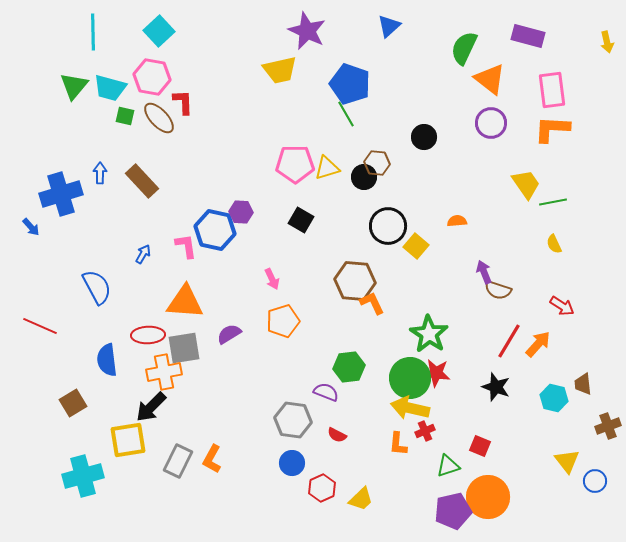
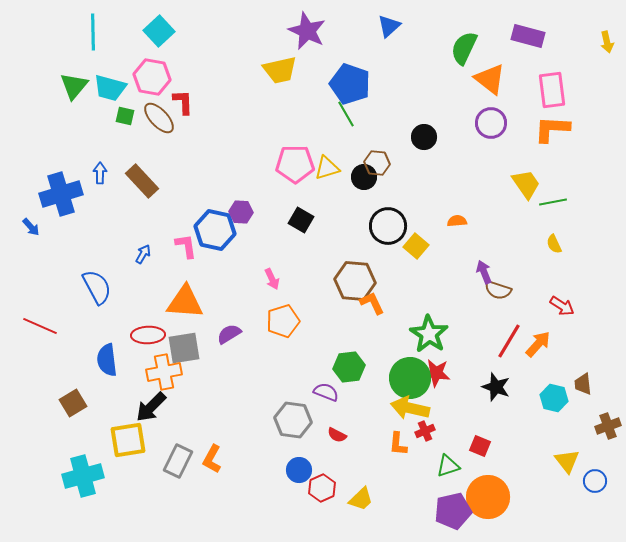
blue circle at (292, 463): moved 7 px right, 7 px down
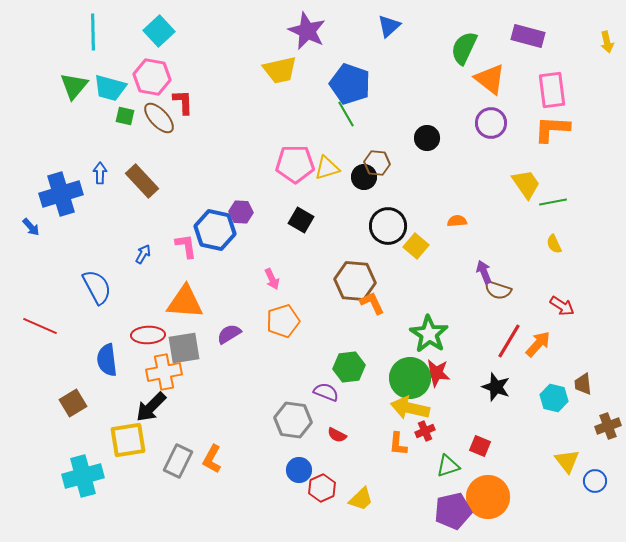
black circle at (424, 137): moved 3 px right, 1 px down
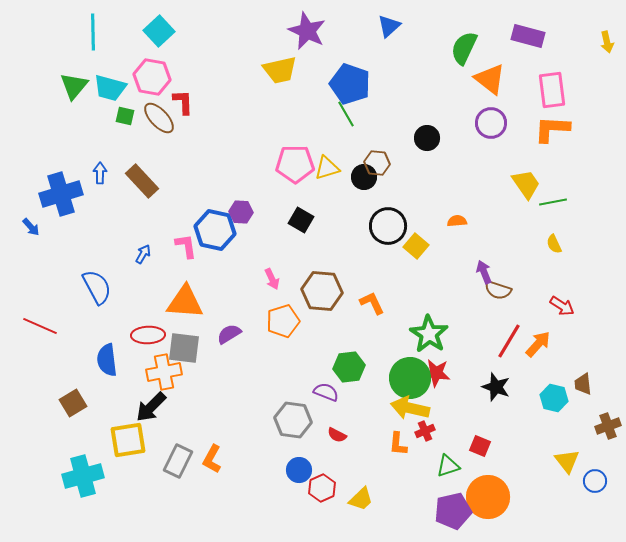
brown hexagon at (355, 281): moved 33 px left, 10 px down
gray square at (184, 348): rotated 16 degrees clockwise
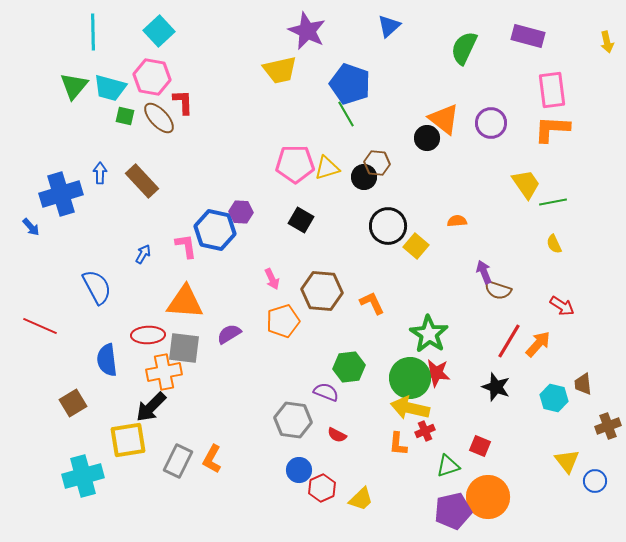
orange triangle at (490, 79): moved 46 px left, 40 px down
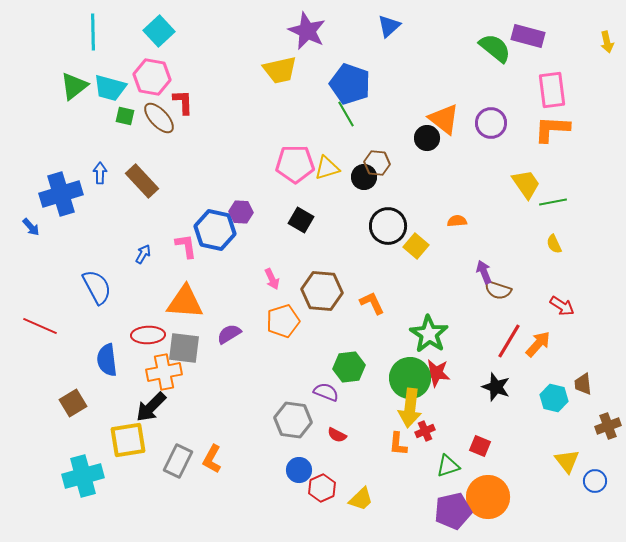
green semicircle at (464, 48): moved 31 px right; rotated 104 degrees clockwise
green triangle at (74, 86): rotated 12 degrees clockwise
yellow arrow at (410, 408): rotated 96 degrees counterclockwise
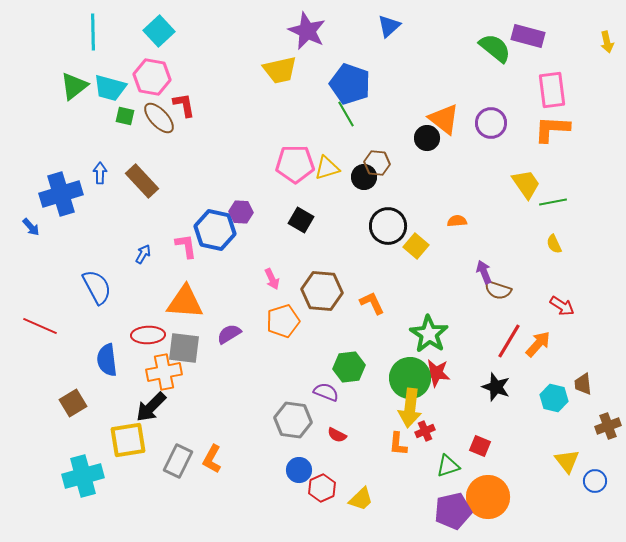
red L-shape at (183, 102): moved 1 px right, 3 px down; rotated 8 degrees counterclockwise
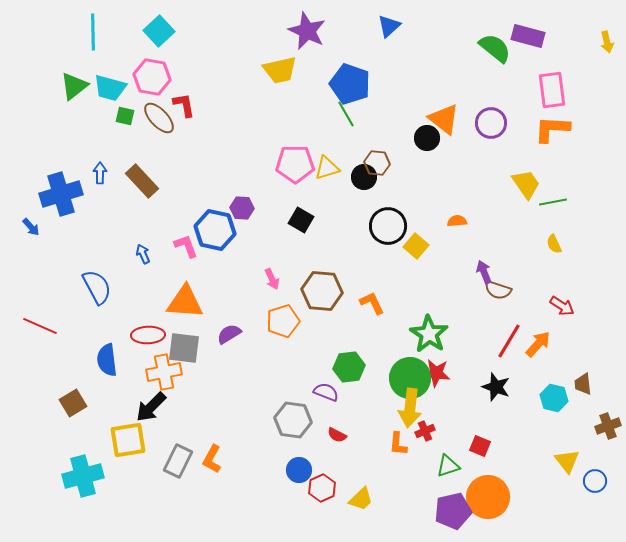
purple hexagon at (241, 212): moved 1 px right, 4 px up
pink L-shape at (186, 246): rotated 12 degrees counterclockwise
blue arrow at (143, 254): rotated 54 degrees counterclockwise
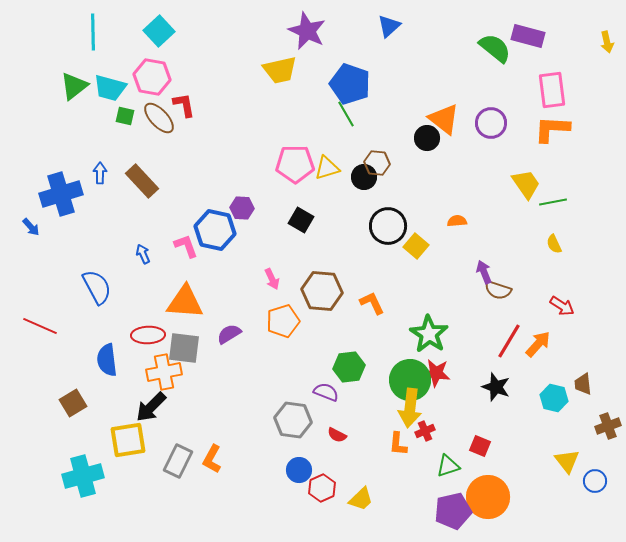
green circle at (410, 378): moved 2 px down
